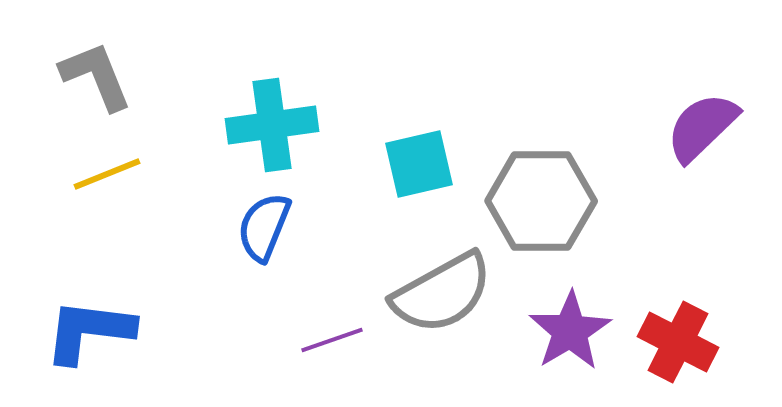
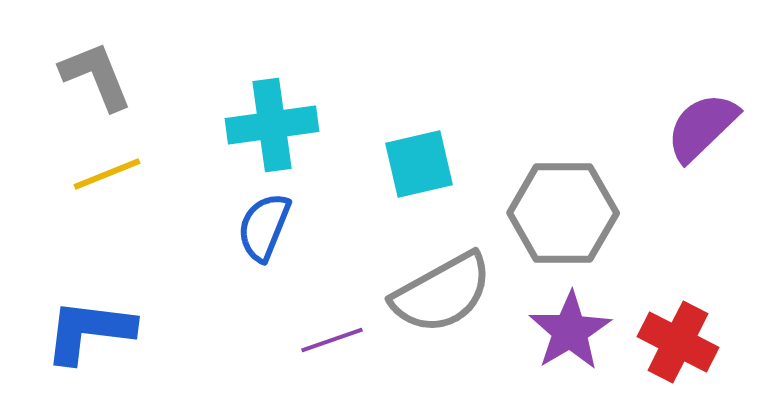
gray hexagon: moved 22 px right, 12 px down
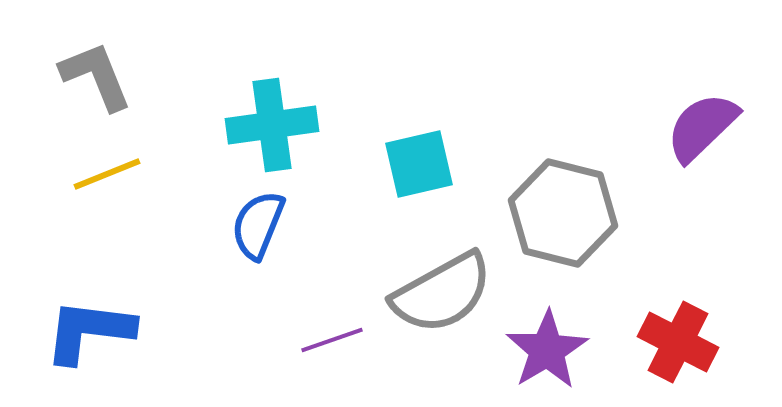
gray hexagon: rotated 14 degrees clockwise
blue semicircle: moved 6 px left, 2 px up
purple star: moved 23 px left, 19 px down
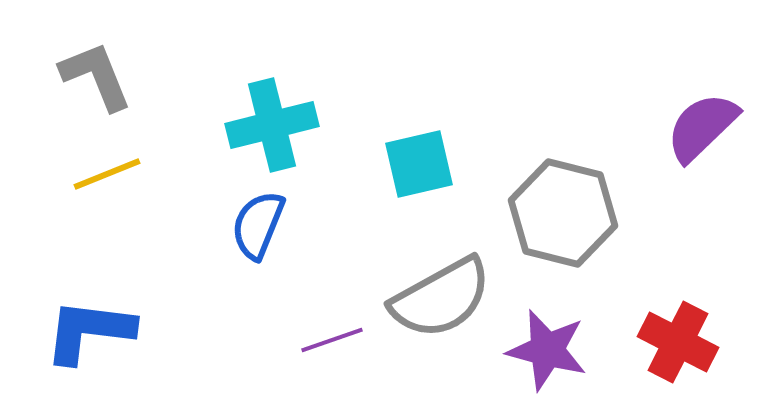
cyan cross: rotated 6 degrees counterclockwise
gray semicircle: moved 1 px left, 5 px down
purple star: rotated 26 degrees counterclockwise
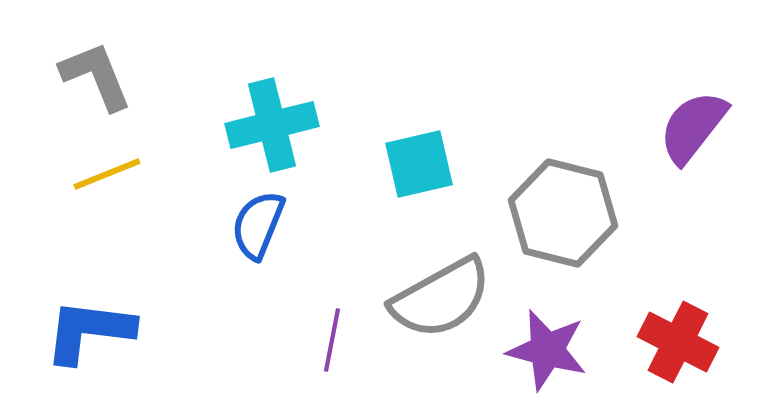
purple semicircle: moved 9 px left; rotated 8 degrees counterclockwise
purple line: rotated 60 degrees counterclockwise
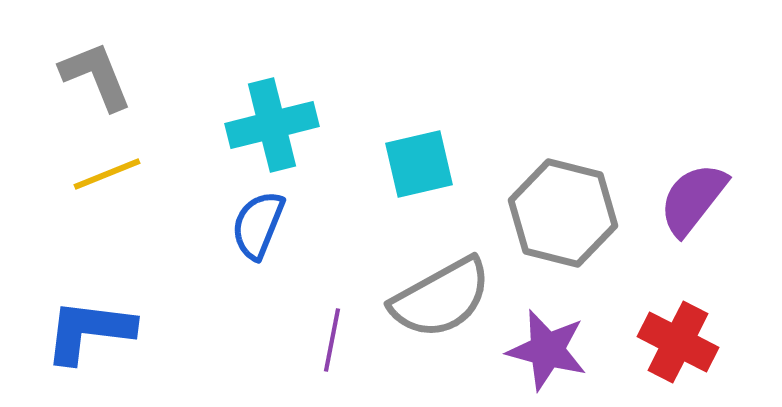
purple semicircle: moved 72 px down
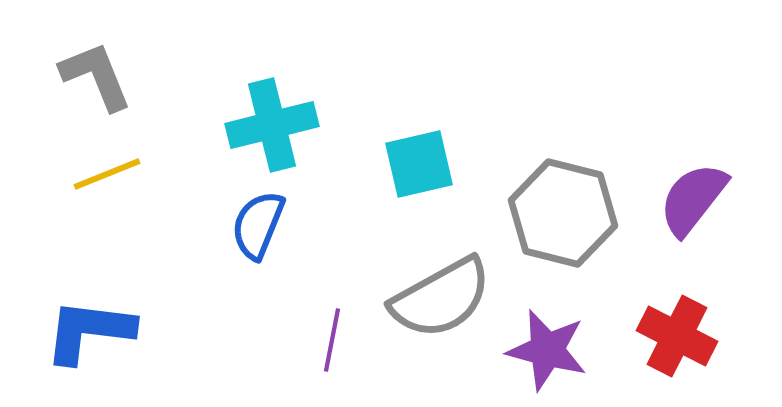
red cross: moved 1 px left, 6 px up
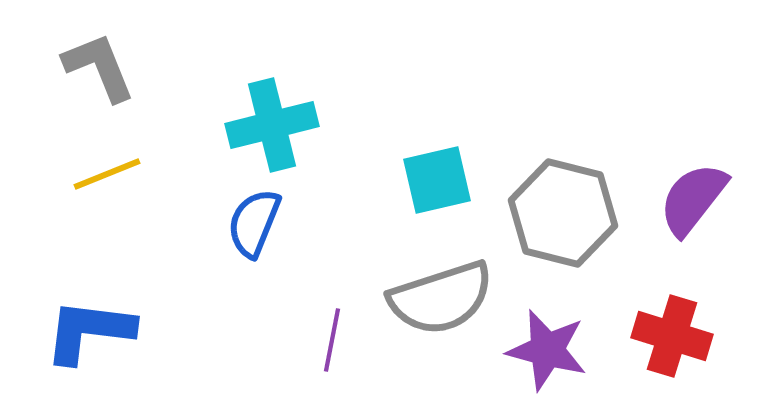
gray L-shape: moved 3 px right, 9 px up
cyan square: moved 18 px right, 16 px down
blue semicircle: moved 4 px left, 2 px up
gray semicircle: rotated 11 degrees clockwise
red cross: moved 5 px left; rotated 10 degrees counterclockwise
